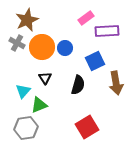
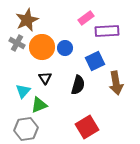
gray hexagon: moved 1 px down
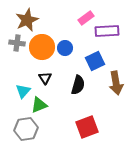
gray cross: rotated 21 degrees counterclockwise
red square: rotated 10 degrees clockwise
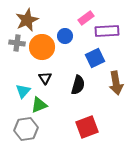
blue circle: moved 12 px up
blue square: moved 3 px up
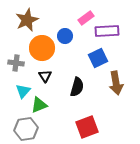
gray cross: moved 1 px left, 20 px down
orange circle: moved 1 px down
blue square: moved 3 px right
black triangle: moved 2 px up
black semicircle: moved 1 px left, 2 px down
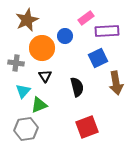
black semicircle: rotated 30 degrees counterclockwise
